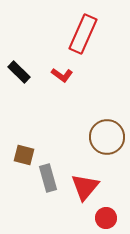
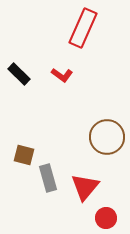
red rectangle: moved 6 px up
black rectangle: moved 2 px down
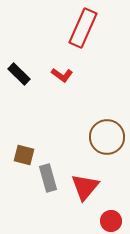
red circle: moved 5 px right, 3 px down
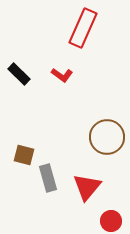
red triangle: moved 2 px right
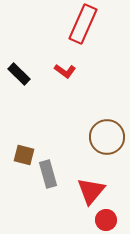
red rectangle: moved 4 px up
red L-shape: moved 3 px right, 4 px up
gray rectangle: moved 4 px up
red triangle: moved 4 px right, 4 px down
red circle: moved 5 px left, 1 px up
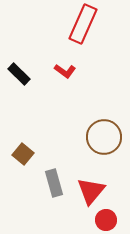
brown circle: moved 3 px left
brown square: moved 1 px left, 1 px up; rotated 25 degrees clockwise
gray rectangle: moved 6 px right, 9 px down
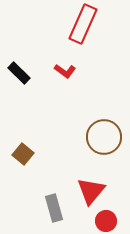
black rectangle: moved 1 px up
gray rectangle: moved 25 px down
red circle: moved 1 px down
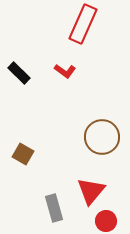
brown circle: moved 2 px left
brown square: rotated 10 degrees counterclockwise
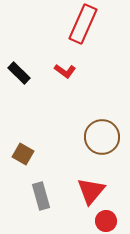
gray rectangle: moved 13 px left, 12 px up
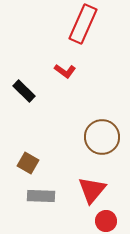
black rectangle: moved 5 px right, 18 px down
brown square: moved 5 px right, 9 px down
red triangle: moved 1 px right, 1 px up
gray rectangle: rotated 72 degrees counterclockwise
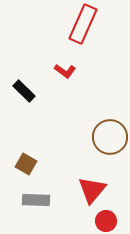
brown circle: moved 8 px right
brown square: moved 2 px left, 1 px down
gray rectangle: moved 5 px left, 4 px down
